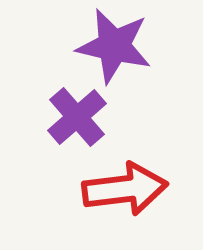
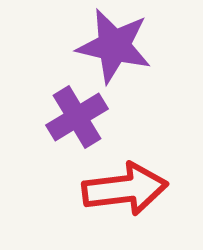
purple cross: rotated 10 degrees clockwise
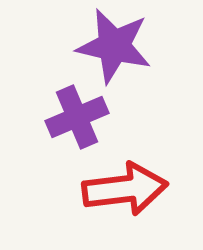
purple cross: rotated 8 degrees clockwise
